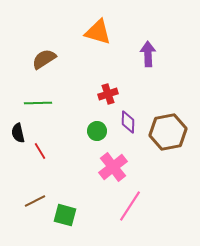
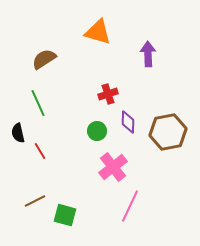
green line: rotated 68 degrees clockwise
pink line: rotated 8 degrees counterclockwise
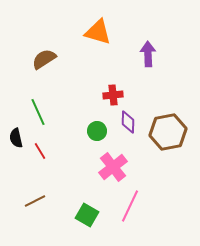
red cross: moved 5 px right, 1 px down; rotated 12 degrees clockwise
green line: moved 9 px down
black semicircle: moved 2 px left, 5 px down
green square: moved 22 px right; rotated 15 degrees clockwise
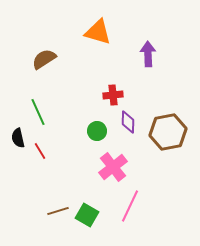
black semicircle: moved 2 px right
brown line: moved 23 px right, 10 px down; rotated 10 degrees clockwise
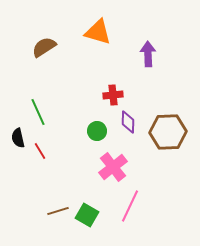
brown semicircle: moved 12 px up
brown hexagon: rotated 9 degrees clockwise
